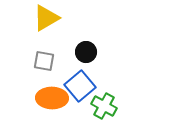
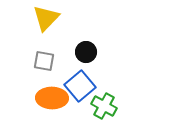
yellow triangle: rotated 16 degrees counterclockwise
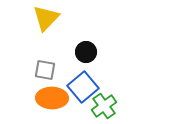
gray square: moved 1 px right, 9 px down
blue square: moved 3 px right, 1 px down
green cross: rotated 25 degrees clockwise
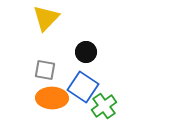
blue square: rotated 16 degrees counterclockwise
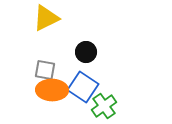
yellow triangle: rotated 20 degrees clockwise
orange ellipse: moved 8 px up
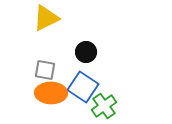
orange ellipse: moved 1 px left, 3 px down
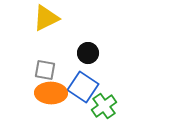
black circle: moved 2 px right, 1 px down
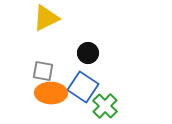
gray square: moved 2 px left, 1 px down
green cross: moved 1 px right; rotated 10 degrees counterclockwise
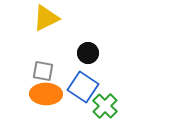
orange ellipse: moved 5 px left, 1 px down
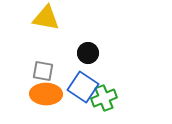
yellow triangle: rotated 36 degrees clockwise
green cross: moved 1 px left, 8 px up; rotated 25 degrees clockwise
